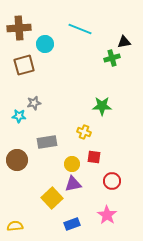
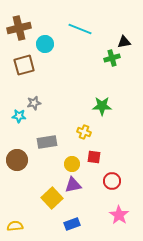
brown cross: rotated 10 degrees counterclockwise
purple triangle: moved 1 px down
pink star: moved 12 px right
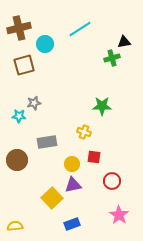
cyan line: rotated 55 degrees counterclockwise
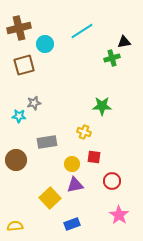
cyan line: moved 2 px right, 2 px down
brown circle: moved 1 px left
purple triangle: moved 2 px right
yellow square: moved 2 px left
